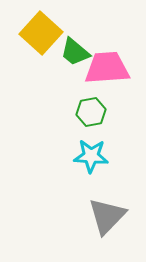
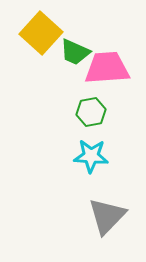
green trapezoid: rotated 16 degrees counterclockwise
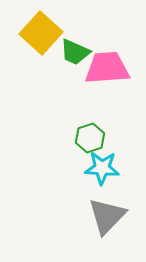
green hexagon: moved 1 px left, 26 px down; rotated 8 degrees counterclockwise
cyan star: moved 11 px right, 12 px down
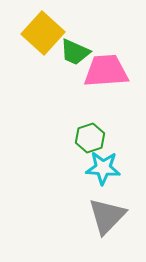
yellow square: moved 2 px right
pink trapezoid: moved 1 px left, 3 px down
cyan star: moved 1 px right
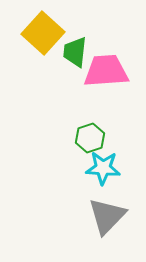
green trapezoid: rotated 72 degrees clockwise
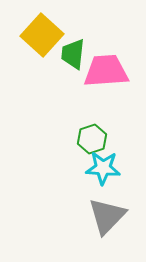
yellow square: moved 1 px left, 2 px down
green trapezoid: moved 2 px left, 2 px down
green hexagon: moved 2 px right, 1 px down
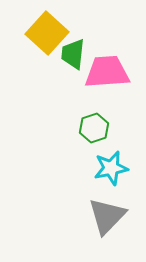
yellow square: moved 5 px right, 2 px up
pink trapezoid: moved 1 px right, 1 px down
green hexagon: moved 2 px right, 11 px up
cyan star: moved 8 px right; rotated 16 degrees counterclockwise
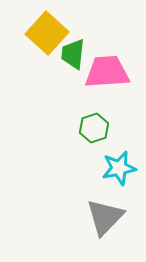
cyan star: moved 8 px right
gray triangle: moved 2 px left, 1 px down
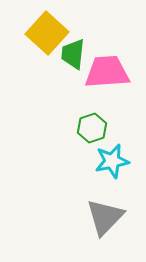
green hexagon: moved 2 px left
cyan star: moved 7 px left, 7 px up
